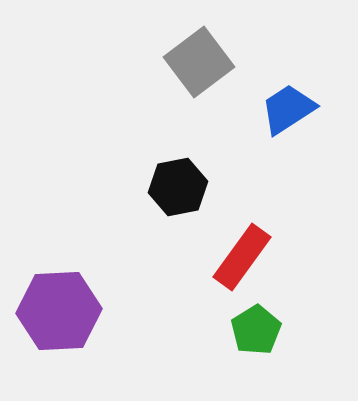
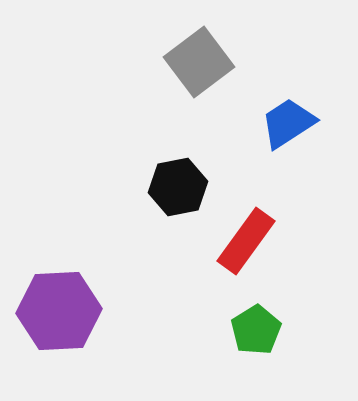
blue trapezoid: moved 14 px down
red rectangle: moved 4 px right, 16 px up
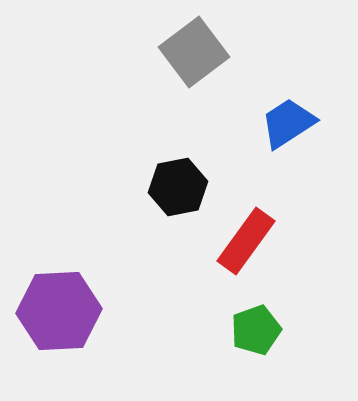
gray square: moved 5 px left, 10 px up
green pentagon: rotated 12 degrees clockwise
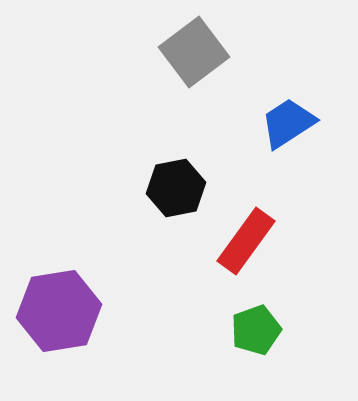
black hexagon: moved 2 px left, 1 px down
purple hexagon: rotated 6 degrees counterclockwise
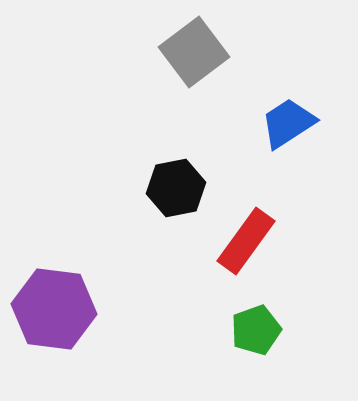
purple hexagon: moved 5 px left, 2 px up; rotated 16 degrees clockwise
